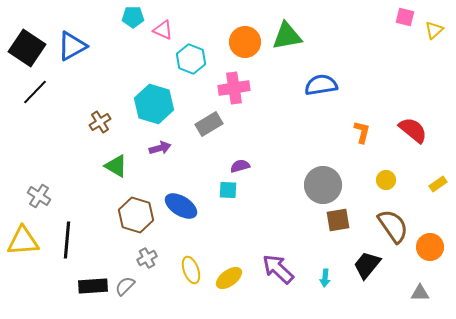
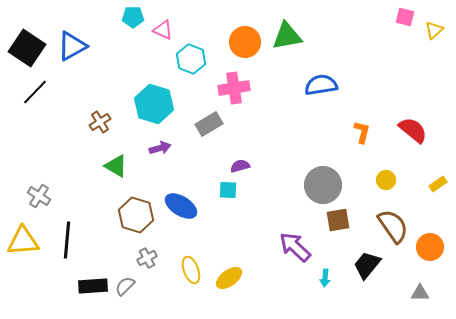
purple arrow at (278, 269): moved 17 px right, 22 px up
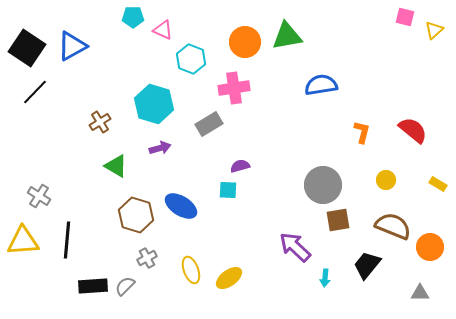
yellow rectangle at (438, 184): rotated 66 degrees clockwise
brown semicircle at (393, 226): rotated 33 degrees counterclockwise
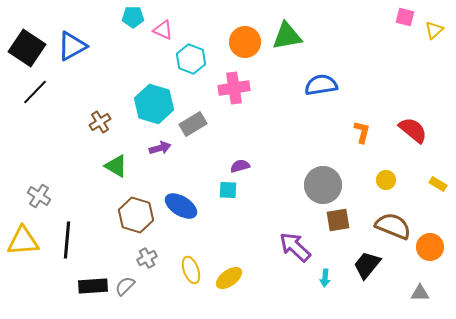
gray rectangle at (209, 124): moved 16 px left
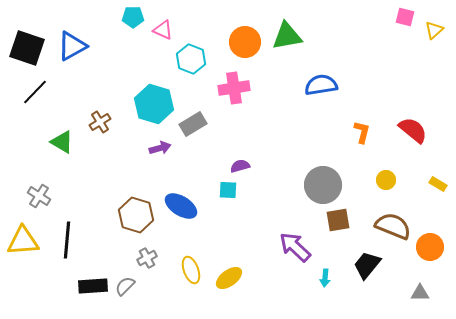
black square at (27, 48): rotated 15 degrees counterclockwise
green triangle at (116, 166): moved 54 px left, 24 px up
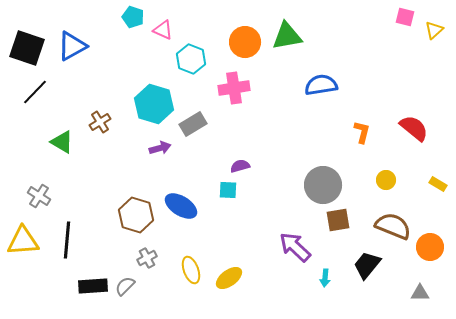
cyan pentagon at (133, 17): rotated 20 degrees clockwise
red semicircle at (413, 130): moved 1 px right, 2 px up
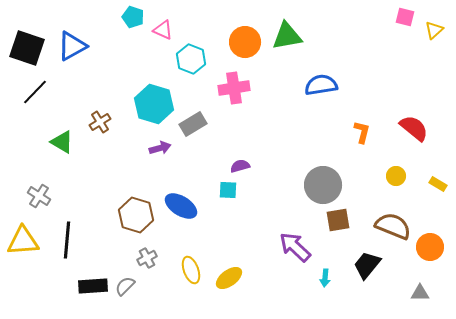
yellow circle at (386, 180): moved 10 px right, 4 px up
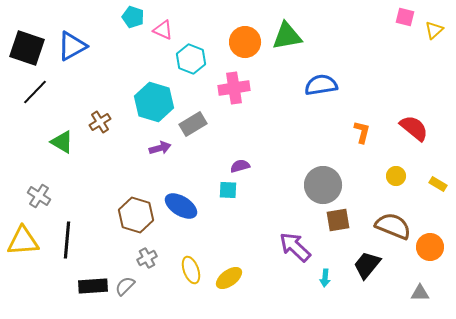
cyan hexagon at (154, 104): moved 2 px up
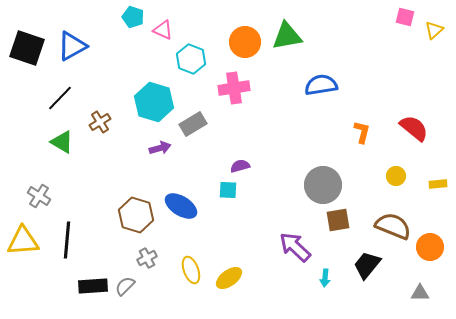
black line at (35, 92): moved 25 px right, 6 px down
yellow rectangle at (438, 184): rotated 36 degrees counterclockwise
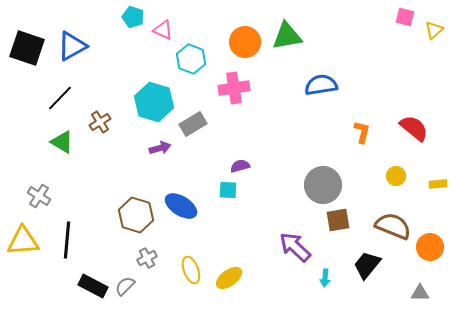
black rectangle at (93, 286): rotated 32 degrees clockwise
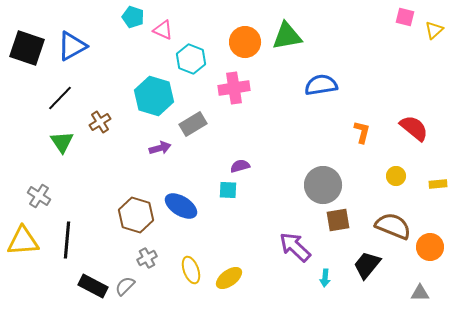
cyan hexagon at (154, 102): moved 6 px up
green triangle at (62, 142): rotated 25 degrees clockwise
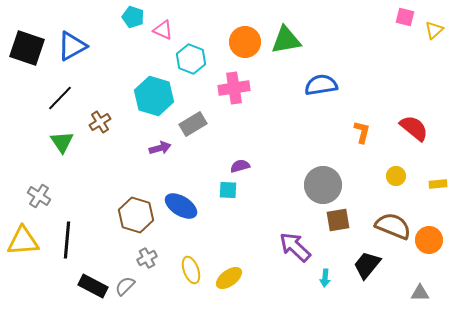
green triangle at (287, 36): moved 1 px left, 4 px down
orange circle at (430, 247): moved 1 px left, 7 px up
